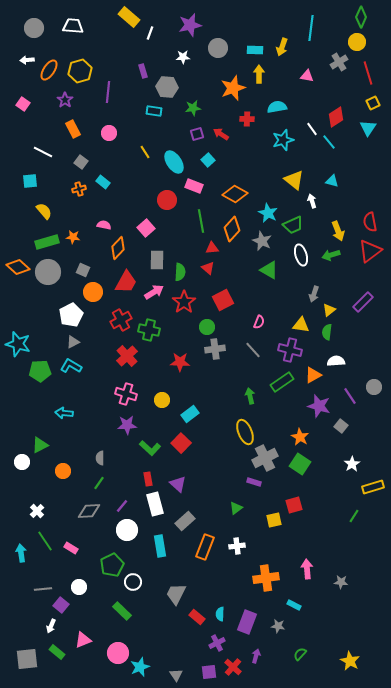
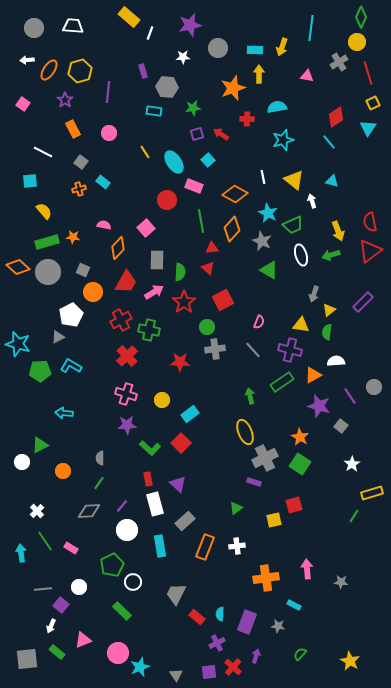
white line at (312, 129): moved 49 px left, 48 px down; rotated 24 degrees clockwise
gray triangle at (73, 342): moved 15 px left, 5 px up
yellow rectangle at (373, 487): moved 1 px left, 6 px down
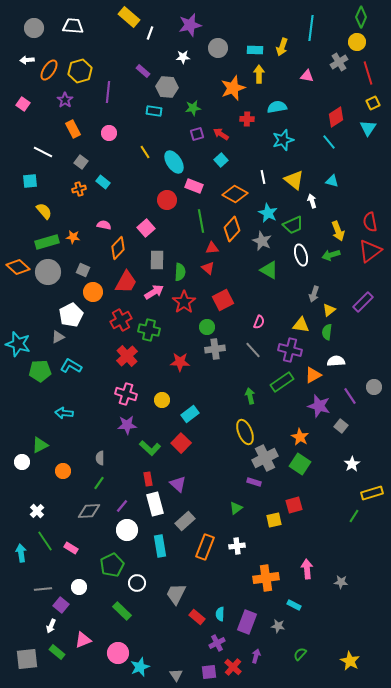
purple rectangle at (143, 71): rotated 32 degrees counterclockwise
cyan square at (208, 160): moved 13 px right
white circle at (133, 582): moved 4 px right, 1 px down
